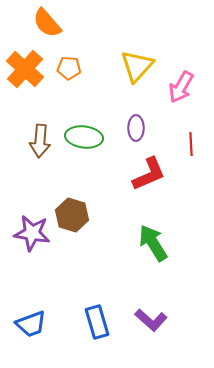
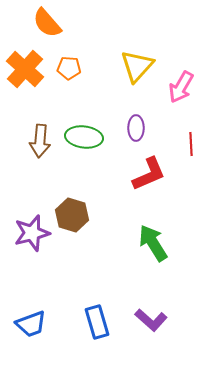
purple star: rotated 24 degrees counterclockwise
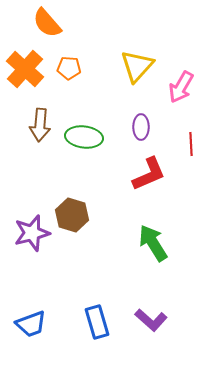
purple ellipse: moved 5 px right, 1 px up
brown arrow: moved 16 px up
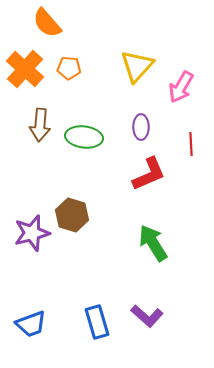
purple L-shape: moved 4 px left, 4 px up
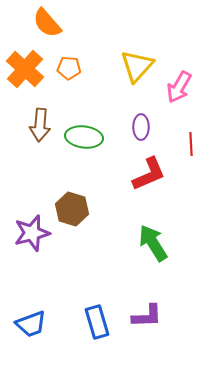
pink arrow: moved 2 px left
brown hexagon: moved 6 px up
purple L-shape: rotated 44 degrees counterclockwise
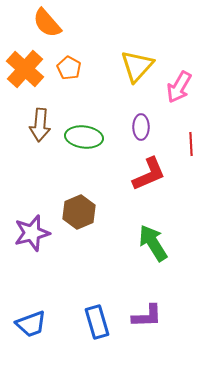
orange pentagon: rotated 25 degrees clockwise
brown hexagon: moved 7 px right, 3 px down; rotated 20 degrees clockwise
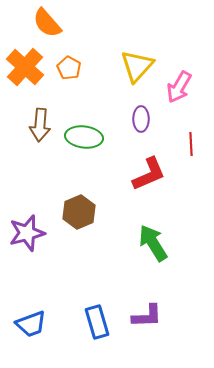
orange cross: moved 2 px up
purple ellipse: moved 8 px up
purple star: moved 5 px left
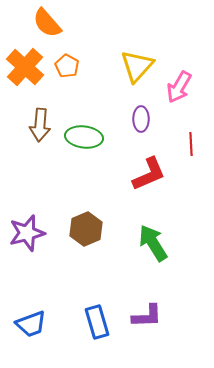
orange pentagon: moved 2 px left, 2 px up
brown hexagon: moved 7 px right, 17 px down
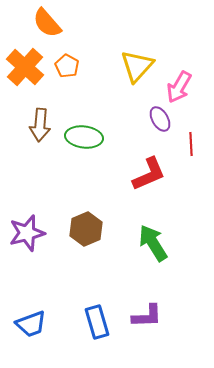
purple ellipse: moved 19 px right; rotated 30 degrees counterclockwise
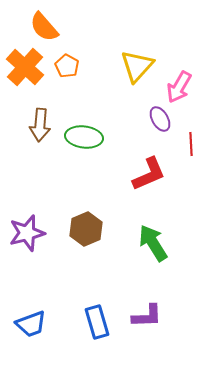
orange semicircle: moved 3 px left, 4 px down
